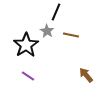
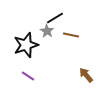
black line: moved 1 px left, 6 px down; rotated 36 degrees clockwise
black star: rotated 15 degrees clockwise
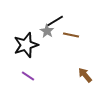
black line: moved 3 px down
brown arrow: moved 1 px left
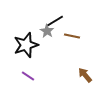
brown line: moved 1 px right, 1 px down
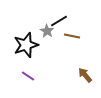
black line: moved 4 px right
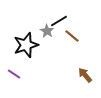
brown line: rotated 28 degrees clockwise
purple line: moved 14 px left, 2 px up
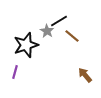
purple line: moved 1 px right, 2 px up; rotated 72 degrees clockwise
